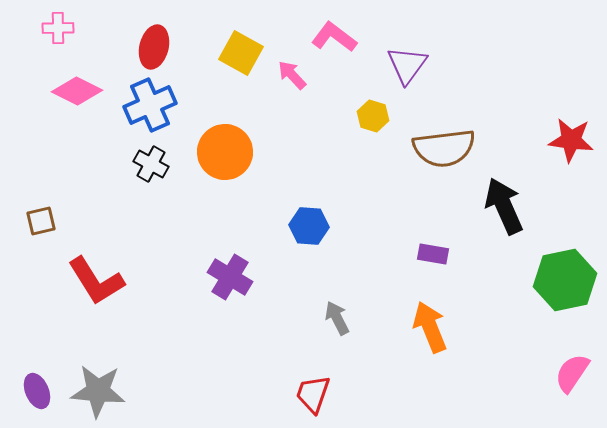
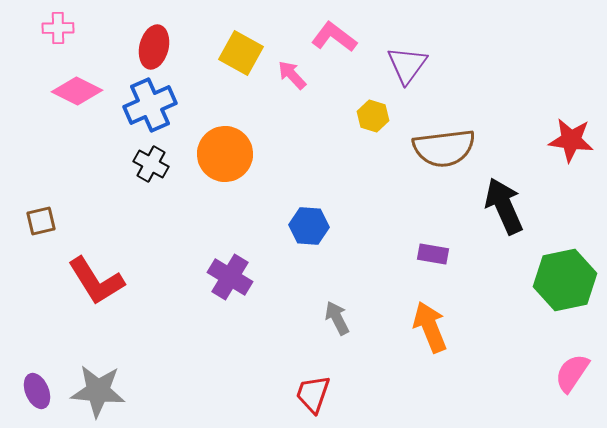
orange circle: moved 2 px down
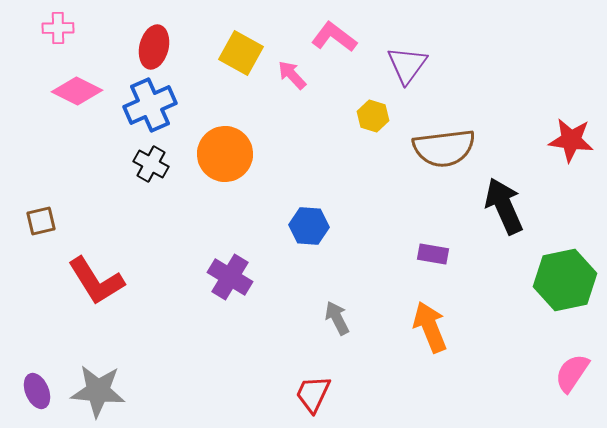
red trapezoid: rotated 6 degrees clockwise
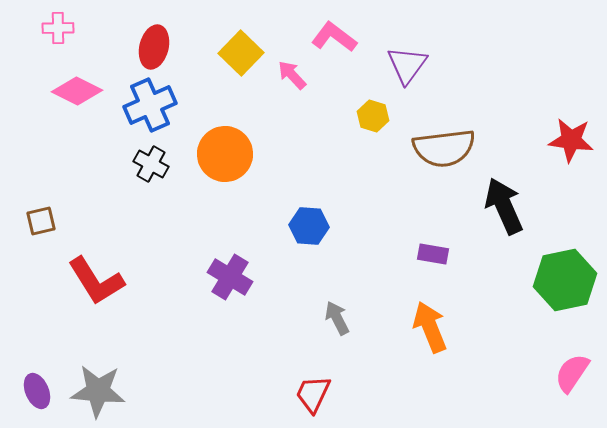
yellow square: rotated 15 degrees clockwise
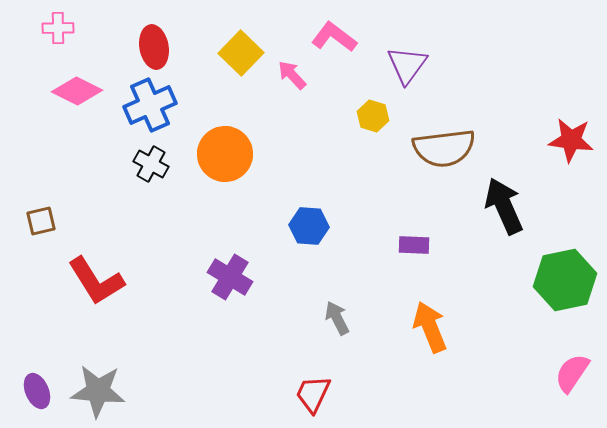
red ellipse: rotated 24 degrees counterclockwise
purple rectangle: moved 19 px left, 9 px up; rotated 8 degrees counterclockwise
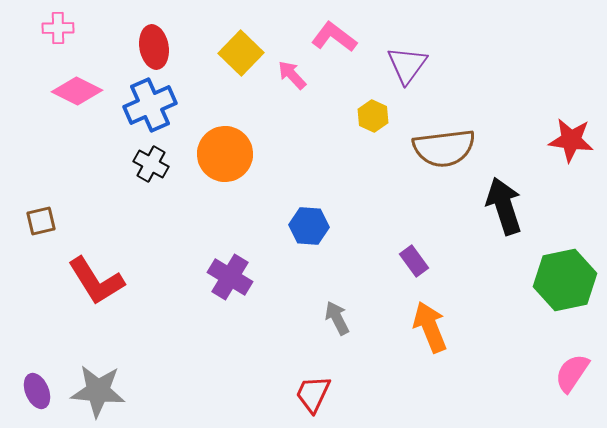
yellow hexagon: rotated 8 degrees clockwise
black arrow: rotated 6 degrees clockwise
purple rectangle: moved 16 px down; rotated 52 degrees clockwise
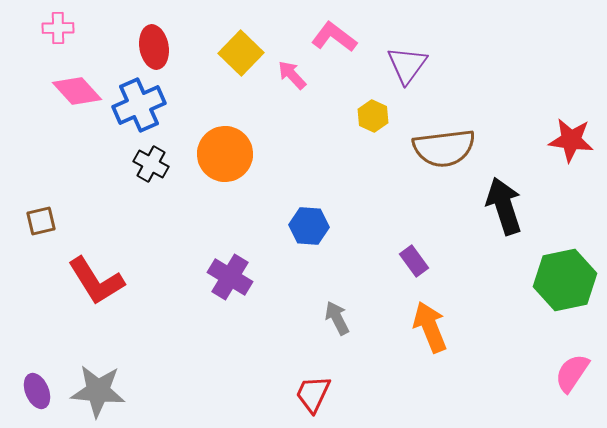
pink diamond: rotated 21 degrees clockwise
blue cross: moved 11 px left
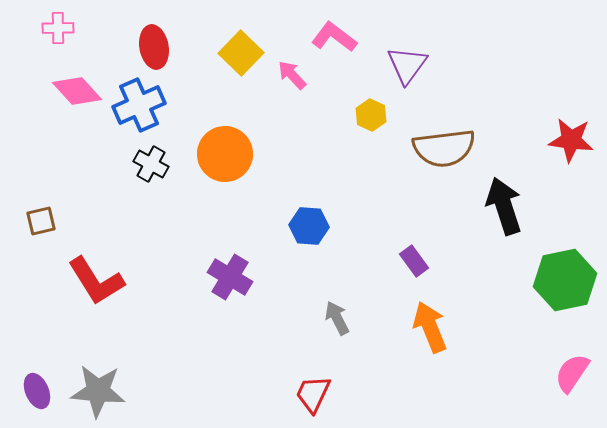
yellow hexagon: moved 2 px left, 1 px up
